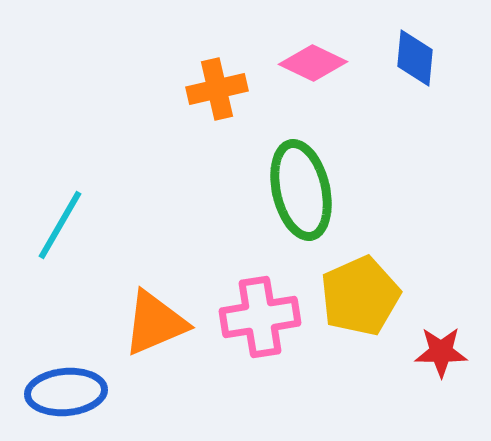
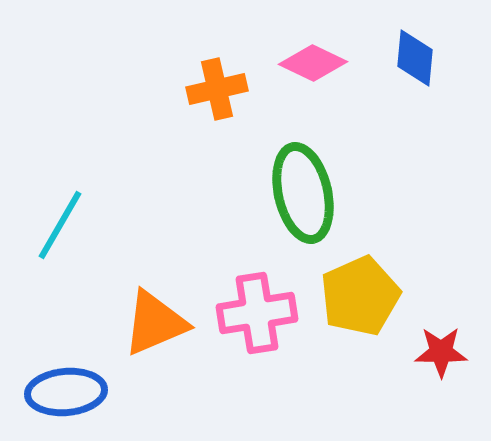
green ellipse: moved 2 px right, 3 px down
pink cross: moved 3 px left, 4 px up
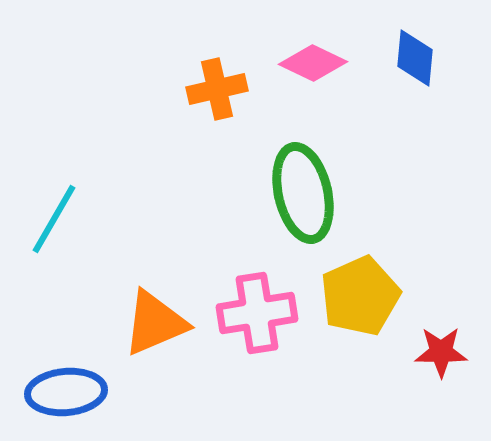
cyan line: moved 6 px left, 6 px up
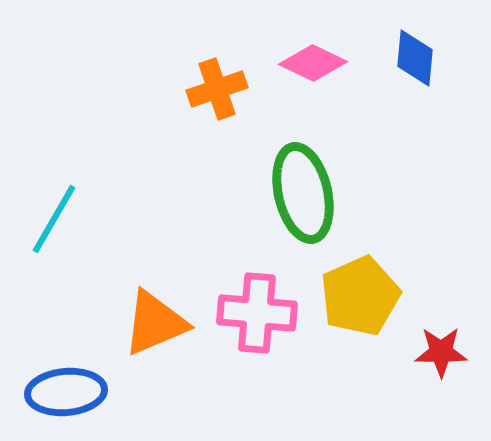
orange cross: rotated 6 degrees counterclockwise
pink cross: rotated 14 degrees clockwise
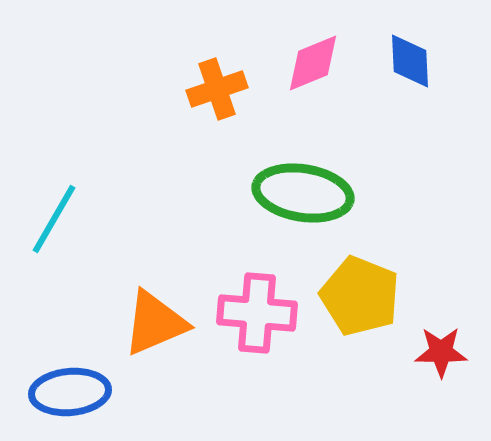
blue diamond: moved 5 px left, 3 px down; rotated 8 degrees counterclockwise
pink diamond: rotated 48 degrees counterclockwise
green ellipse: rotated 68 degrees counterclockwise
yellow pentagon: rotated 26 degrees counterclockwise
blue ellipse: moved 4 px right
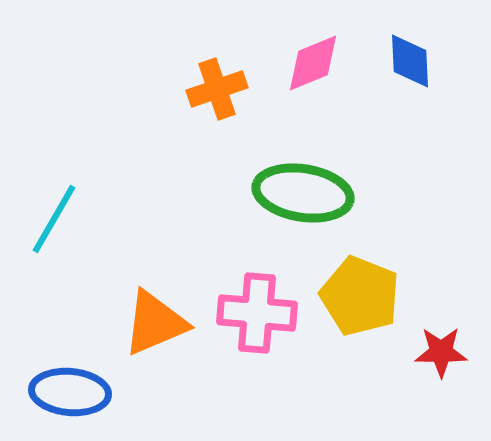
blue ellipse: rotated 10 degrees clockwise
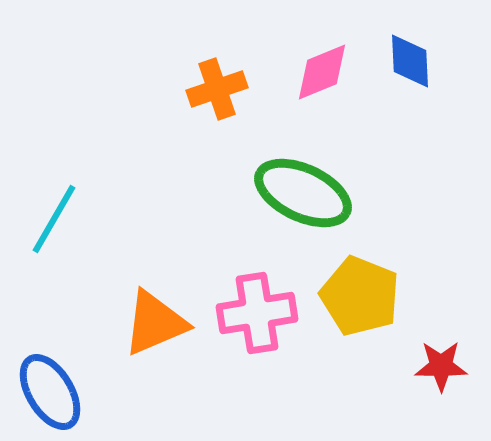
pink diamond: moved 9 px right, 9 px down
green ellipse: rotated 16 degrees clockwise
pink cross: rotated 14 degrees counterclockwise
red star: moved 14 px down
blue ellipse: moved 20 px left; rotated 54 degrees clockwise
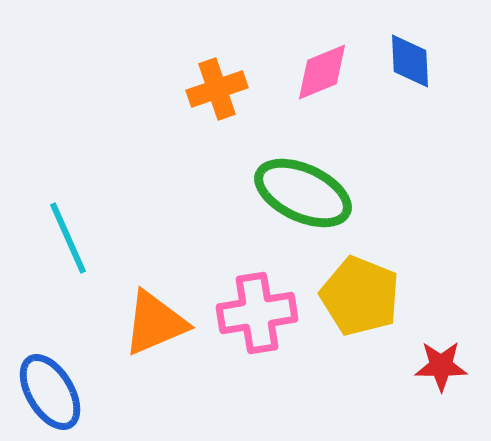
cyan line: moved 14 px right, 19 px down; rotated 54 degrees counterclockwise
